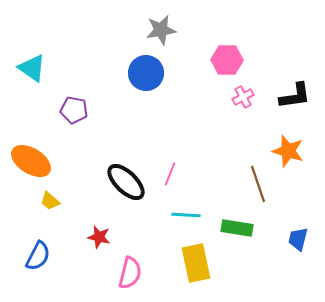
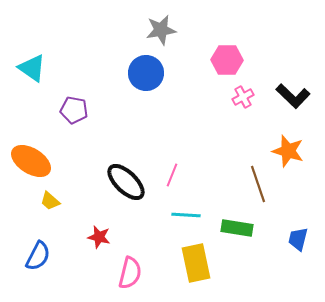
black L-shape: moved 2 px left; rotated 52 degrees clockwise
pink line: moved 2 px right, 1 px down
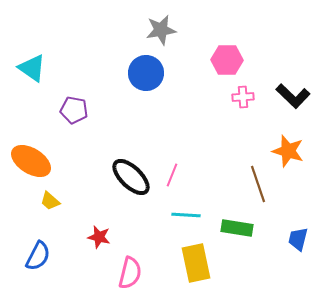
pink cross: rotated 25 degrees clockwise
black ellipse: moved 5 px right, 5 px up
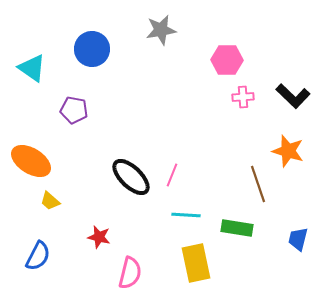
blue circle: moved 54 px left, 24 px up
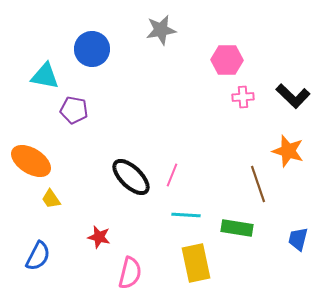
cyan triangle: moved 13 px right, 8 px down; rotated 24 degrees counterclockwise
yellow trapezoid: moved 1 px right, 2 px up; rotated 15 degrees clockwise
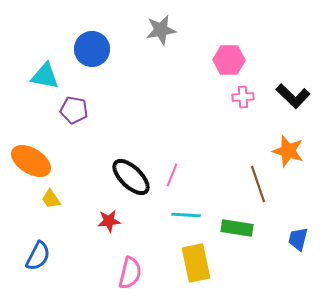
pink hexagon: moved 2 px right
red star: moved 10 px right, 16 px up; rotated 20 degrees counterclockwise
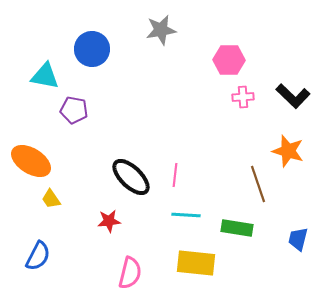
pink line: moved 3 px right; rotated 15 degrees counterclockwise
yellow rectangle: rotated 72 degrees counterclockwise
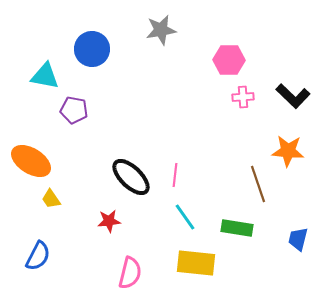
orange star: rotated 12 degrees counterclockwise
cyan line: moved 1 px left, 2 px down; rotated 52 degrees clockwise
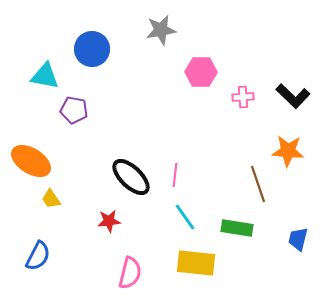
pink hexagon: moved 28 px left, 12 px down
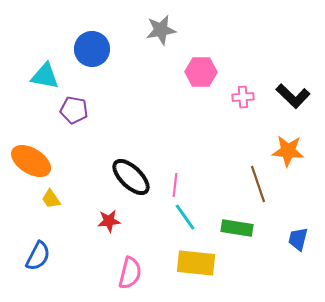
pink line: moved 10 px down
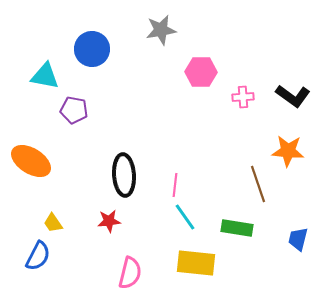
black L-shape: rotated 8 degrees counterclockwise
black ellipse: moved 7 px left, 2 px up; rotated 42 degrees clockwise
yellow trapezoid: moved 2 px right, 24 px down
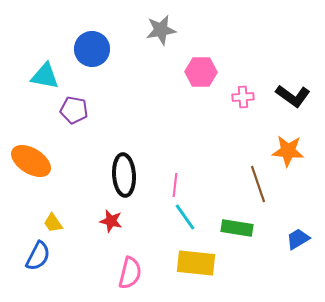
red star: moved 2 px right; rotated 20 degrees clockwise
blue trapezoid: rotated 45 degrees clockwise
